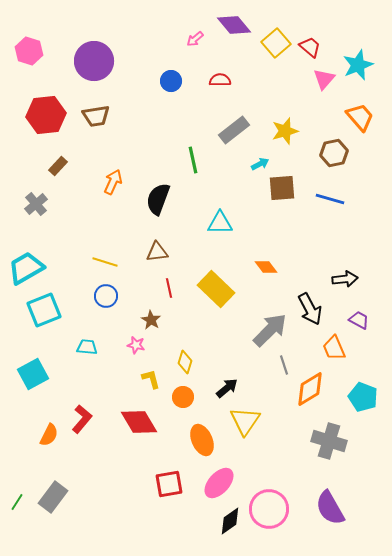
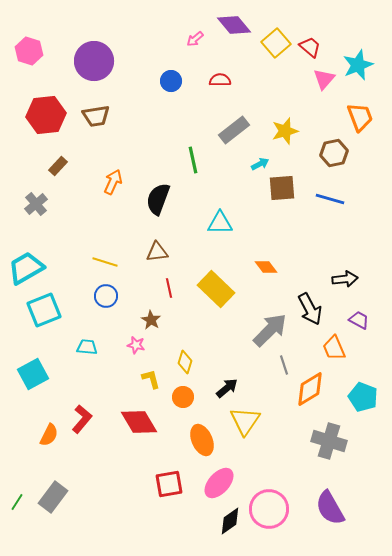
orange trapezoid at (360, 117): rotated 20 degrees clockwise
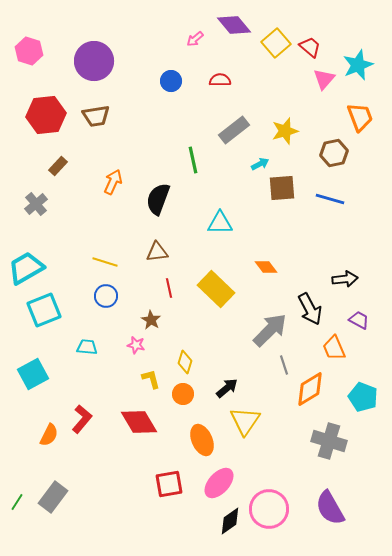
orange circle at (183, 397): moved 3 px up
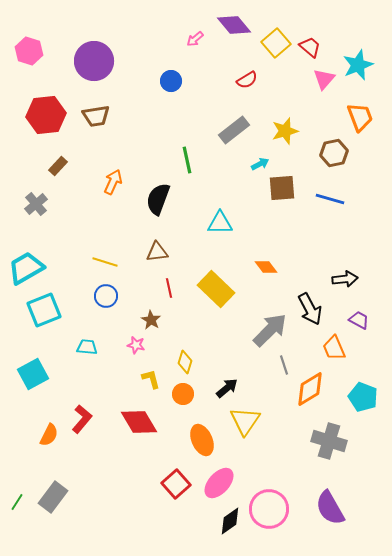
red semicircle at (220, 80): moved 27 px right; rotated 150 degrees clockwise
green line at (193, 160): moved 6 px left
red square at (169, 484): moved 7 px right; rotated 32 degrees counterclockwise
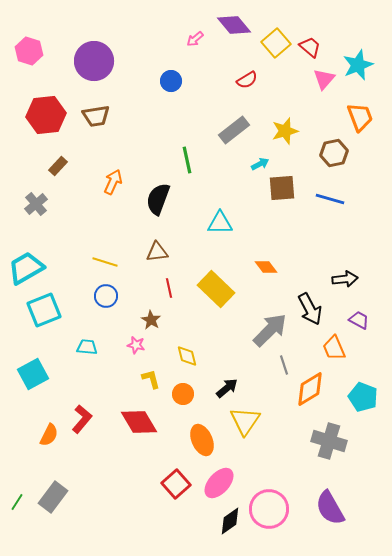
yellow diamond at (185, 362): moved 2 px right, 6 px up; rotated 30 degrees counterclockwise
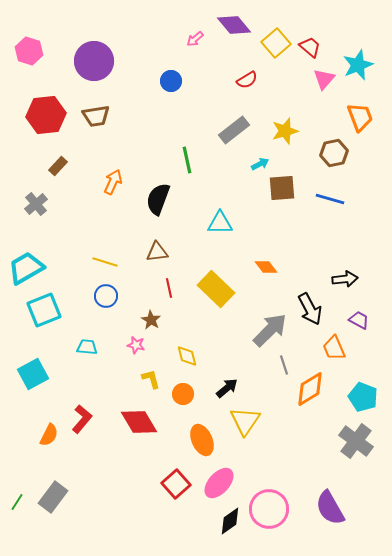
gray cross at (329, 441): moved 27 px right; rotated 20 degrees clockwise
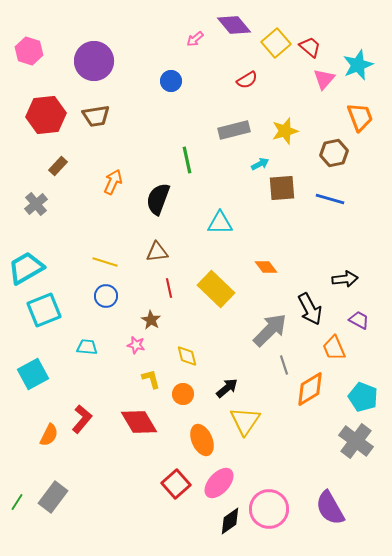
gray rectangle at (234, 130): rotated 24 degrees clockwise
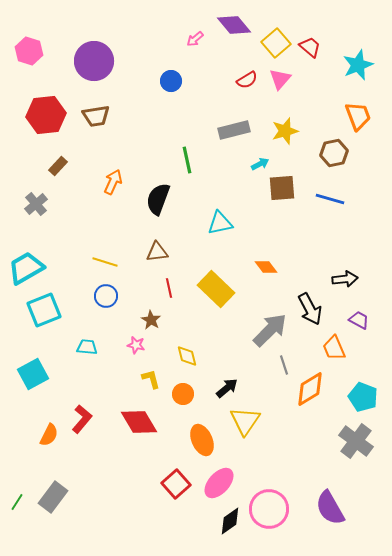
pink triangle at (324, 79): moved 44 px left
orange trapezoid at (360, 117): moved 2 px left, 1 px up
cyan triangle at (220, 223): rotated 12 degrees counterclockwise
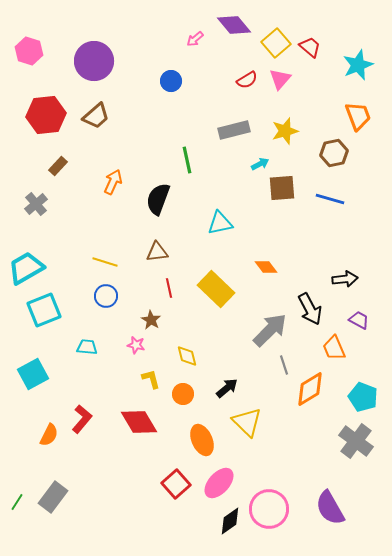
brown trapezoid at (96, 116): rotated 32 degrees counterclockwise
yellow triangle at (245, 421): moved 2 px right, 1 px down; rotated 20 degrees counterclockwise
